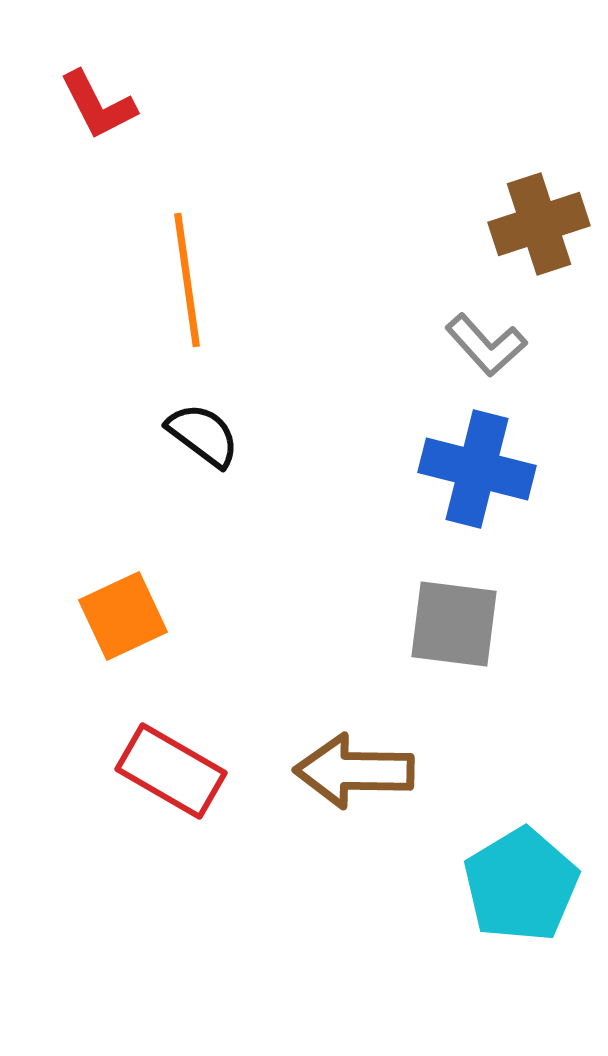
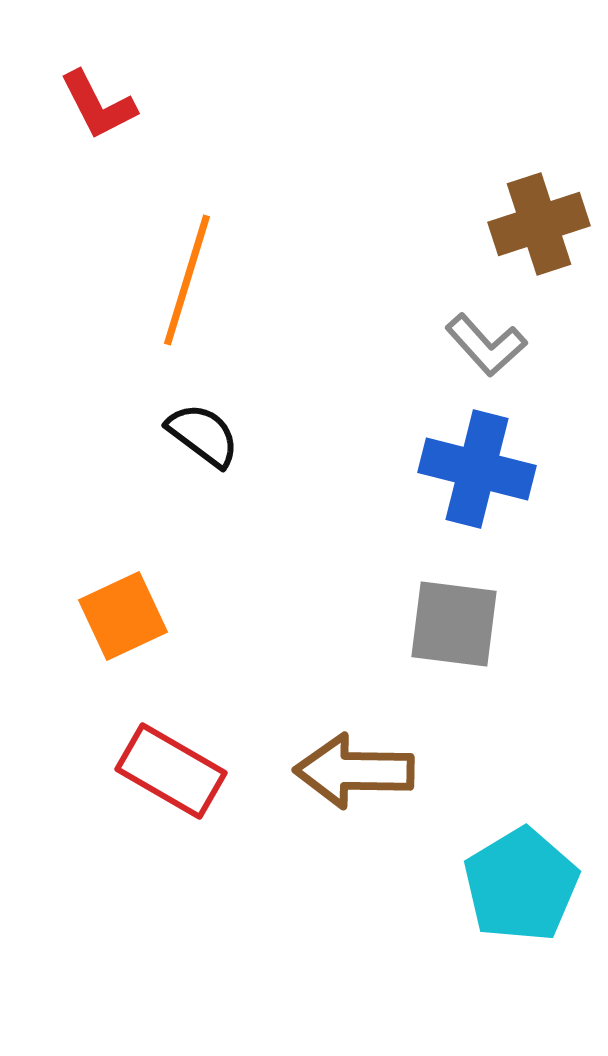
orange line: rotated 25 degrees clockwise
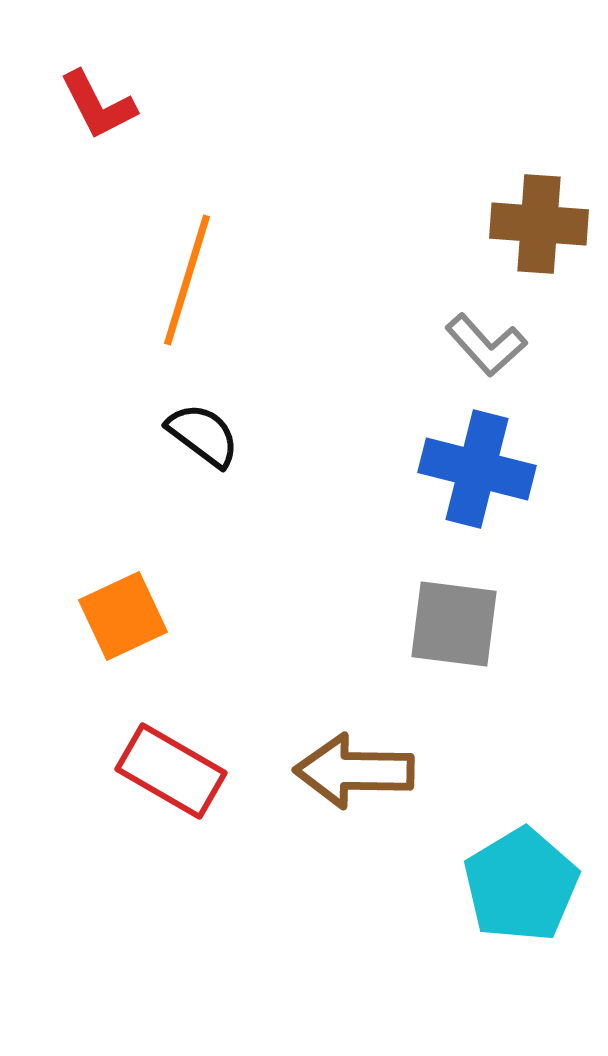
brown cross: rotated 22 degrees clockwise
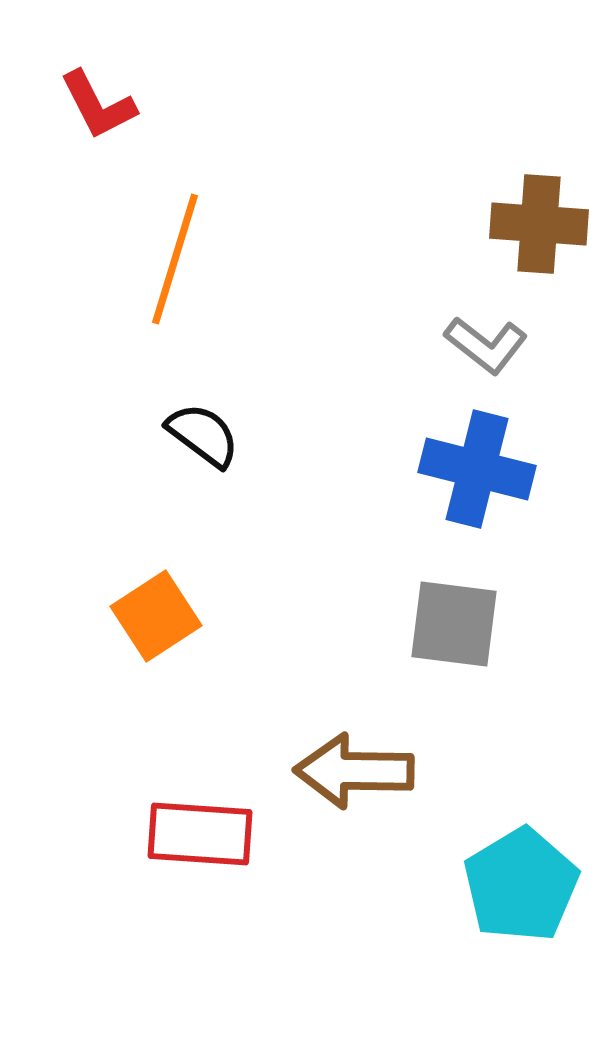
orange line: moved 12 px left, 21 px up
gray L-shape: rotated 10 degrees counterclockwise
orange square: moved 33 px right; rotated 8 degrees counterclockwise
red rectangle: moved 29 px right, 63 px down; rotated 26 degrees counterclockwise
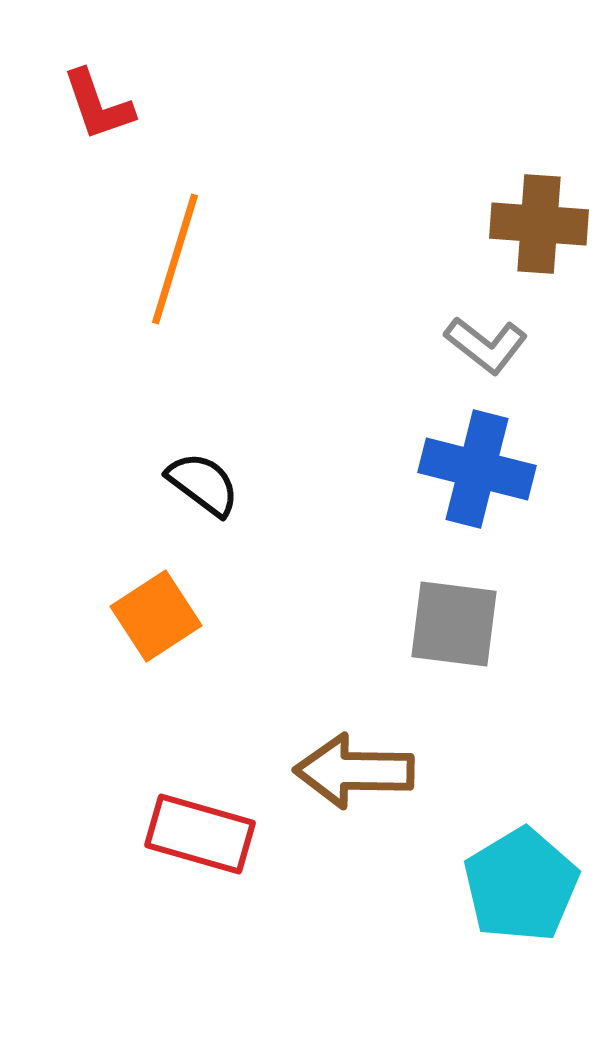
red L-shape: rotated 8 degrees clockwise
black semicircle: moved 49 px down
red rectangle: rotated 12 degrees clockwise
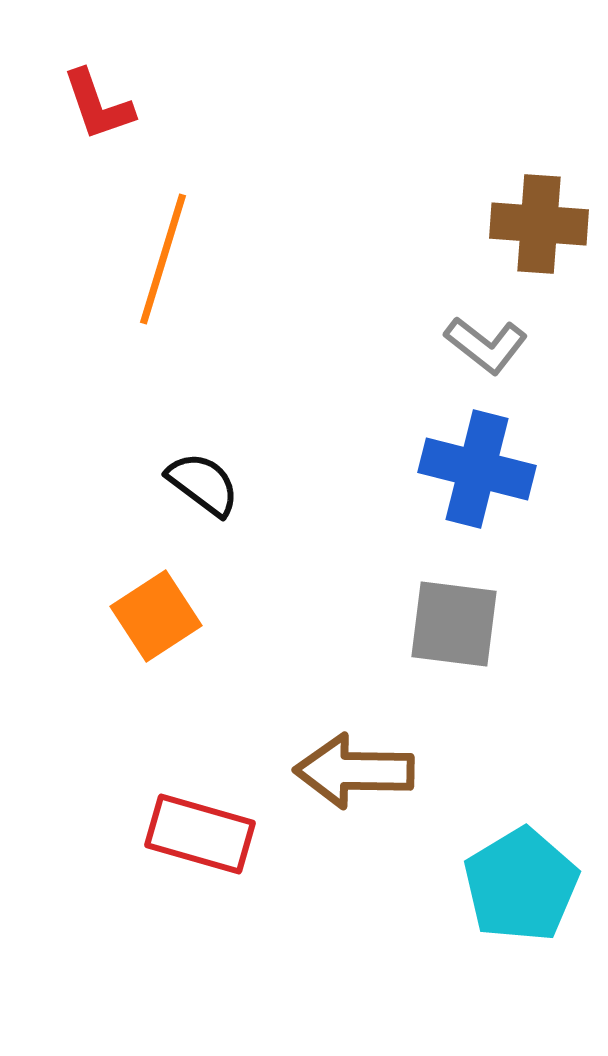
orange line: moved 12 px left
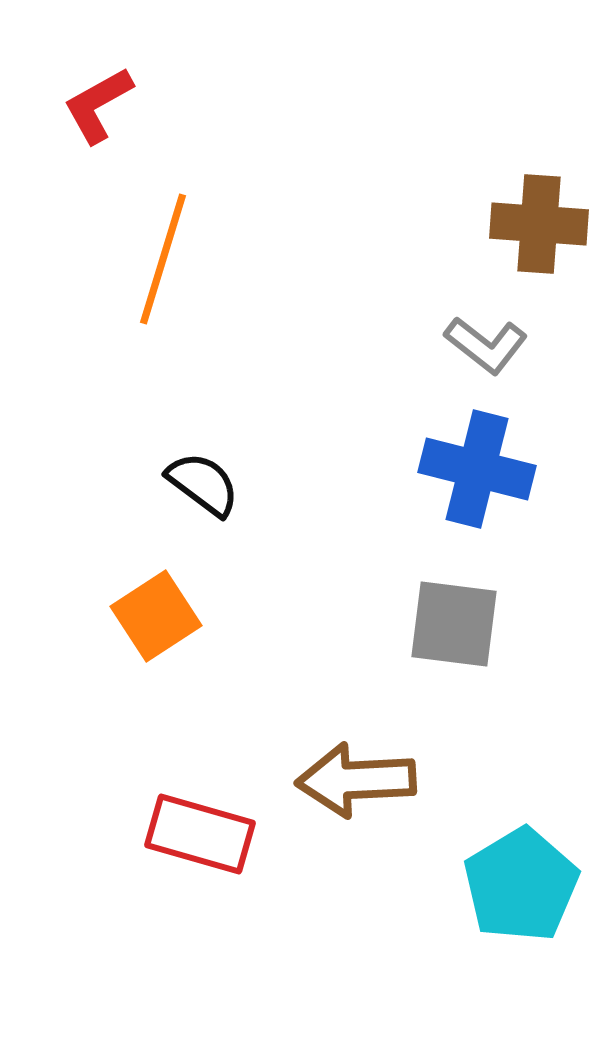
red L-shape: rotated 80 degrees clockwise
brown arrow: moved 2 px right, 9 px down; rotated 4 degrees counterclockwise
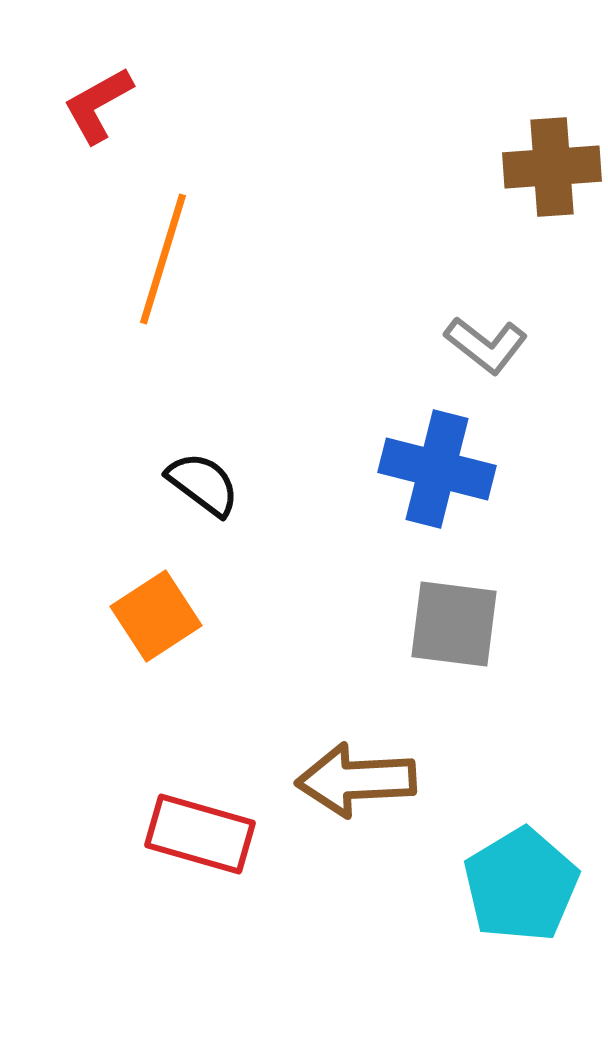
brown cross: moved 13 px right, 57 px up; rotated 8 degrees counterclockwise
blue cross: moved 40 px left
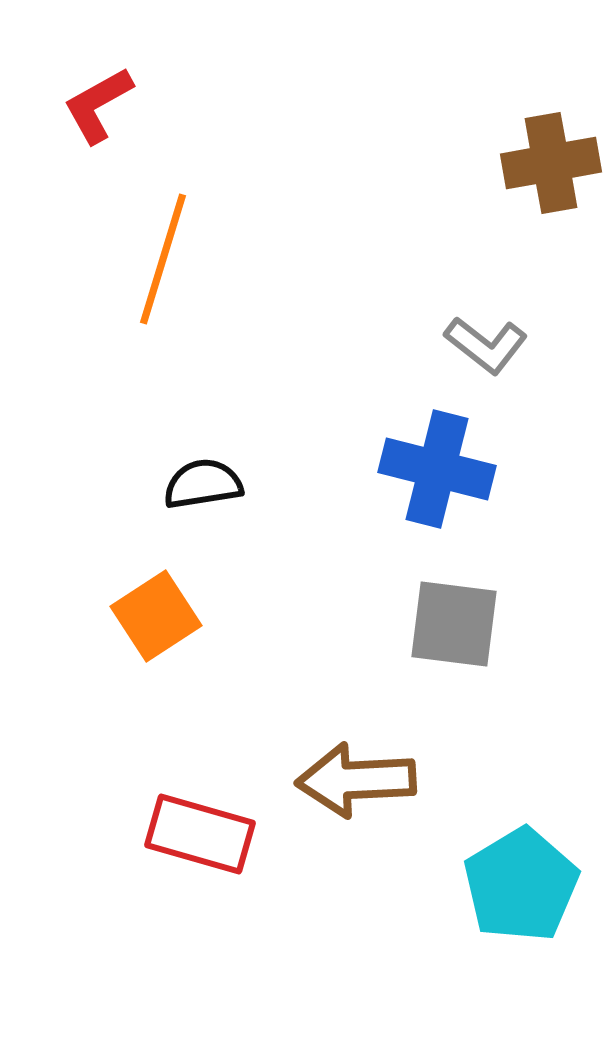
brown cross: moved 1 px left, 4 px up; rotated 6 degrees counterclockwise
black semicircle: rotated 46 degrees counterclockwise
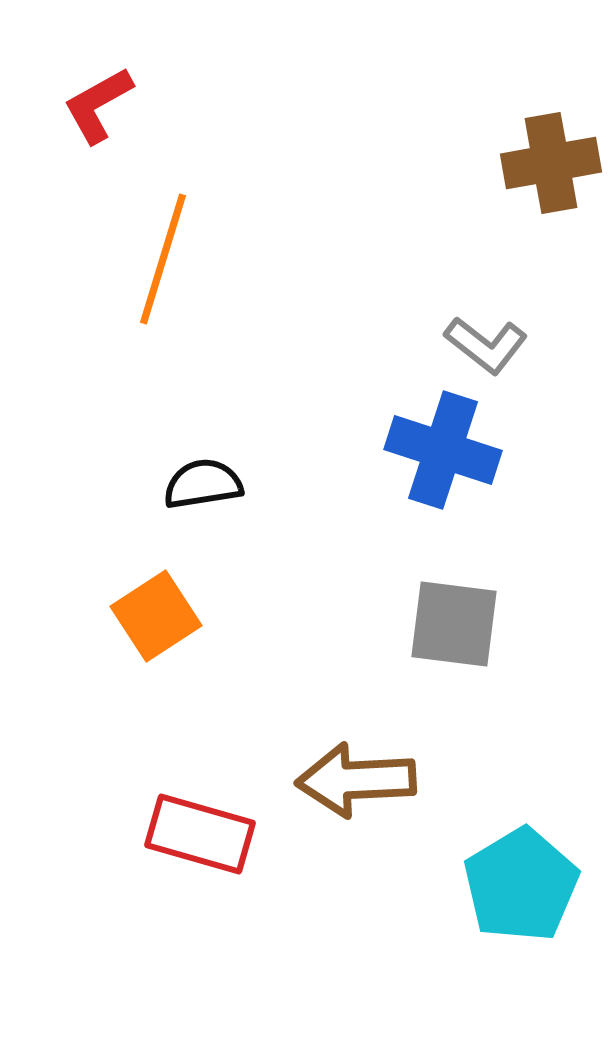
blue cross: moved 6 px right, 19 px up; rotated 4 degrees clockwise
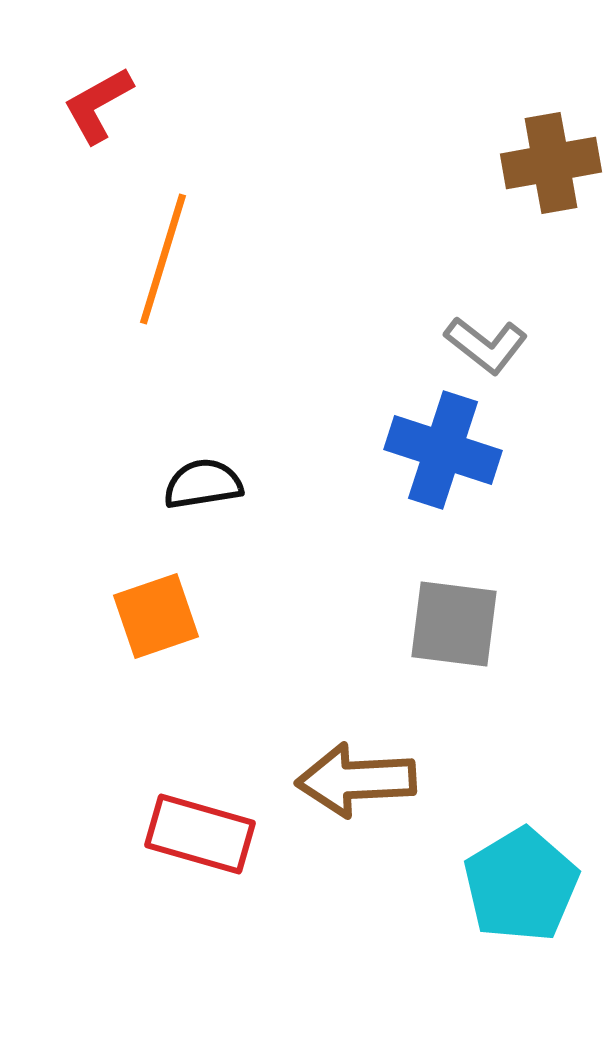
orange square: rotated 14 degrees clockwise
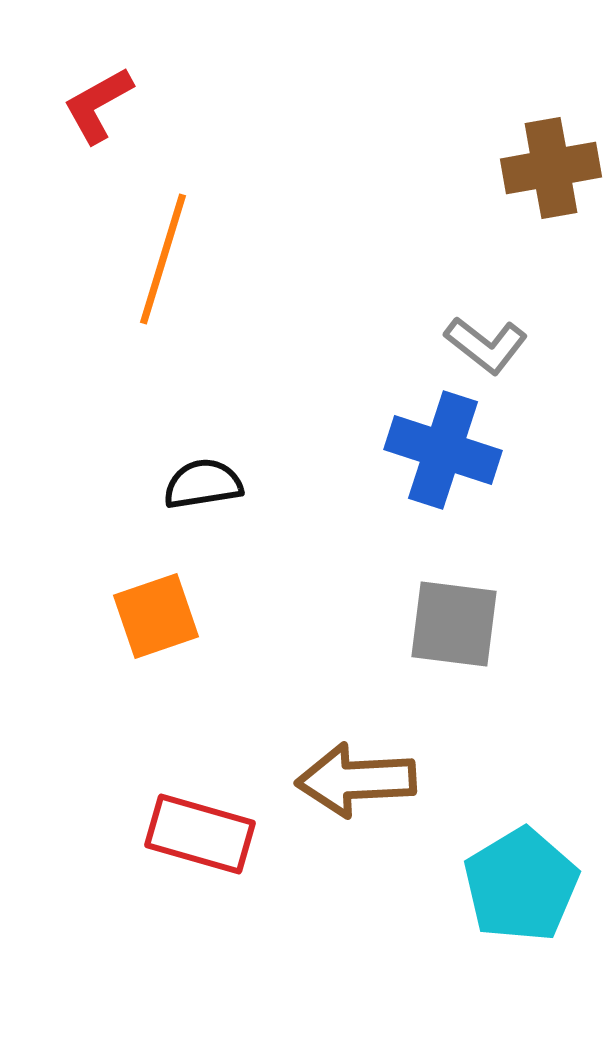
brown cross: moved 5 px down
